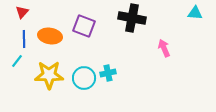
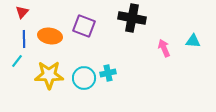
cyan triangle: moved 2 px left, 28 px down
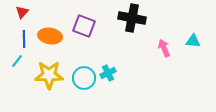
cyan cross: rotated 14 degrees counterclockwise
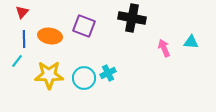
cyan triangle: moved 2 px left, 1 px down
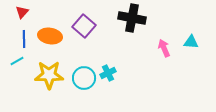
purple square: rotated 20 degrees clockwise
cyan line: rotated 24 degrees clockwise
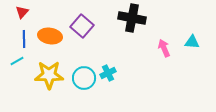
purple square: moved 2 px left
cyan triangle: moved 1 px right
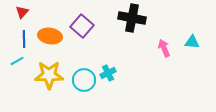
cyan circle: moved 2 px down
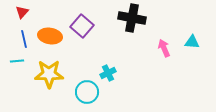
blue line: rotated 12 degrees counterclockwise
cyan line: rotated 24 degrees clockwise
yellow star: moved 1 px up
cyan circle: moved 3 px right, 12 px down
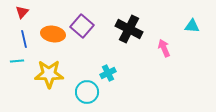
black cross: moved 3 px left, 11 px down; rotated 16 degrees clockwise
orange ellipse: moved 3 px right, 2 px up
cyan triangle: moved 16 px up
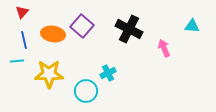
blue line: moved 1 px down
cyan circle: moved 1 px left, 1 px up
